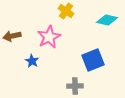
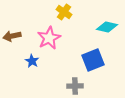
yellow cross: moved 2 px left, 1 px down
cyan diamond: moved 7 px down
pink star: moved 1 px down
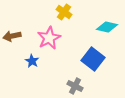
blue square: moved 1 px up; rotated 30 degrees counterclockwise
gray cross: rotated 28 degrees clockwise
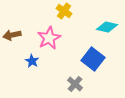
yellow cross: moved 1 px up
brown arrow: moved 1 px up
gray cross: moved 2 px up; rotated 14 degrees clockwise
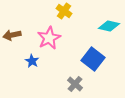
cyan diamond: moved 2 px right, 1 px up
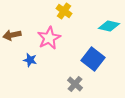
blue star: moved 2 px left, 1 px up; rotated 16 degrees counterclockwise
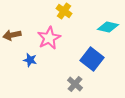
cyan diamond: moved 1 px left, 1 px down
blue square: moved 1 px left
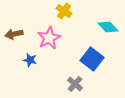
cyan diamond: rotated 35 degrees clockwise
brown arrow: moved 2 px right, 1 px up
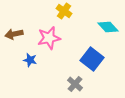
pink star: rotated 15 degrees clockwise
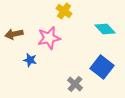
cyan diamond: moved 3 px left, 2 px down
blue square: moved 10 px right, 8 px down
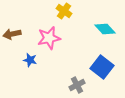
brown arrow: moved 2 px left
gray cross: moved 2 px right, 1 px down; rotated 21 degrees clockwise
